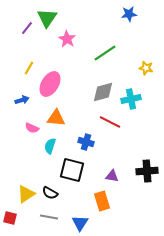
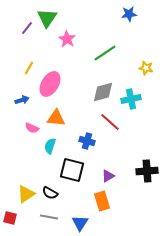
red line: rotated 15 degrees clockwise
blue cross: moved 1 px right, 1 px up
purple triangle: moved 4 px left; rotated 40 degrees counterclockwise
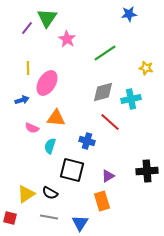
yellow line: moved 1 px left; rotated 32 degrees counterclockwise
pink ellipse: moved 3 px left, 1 px up
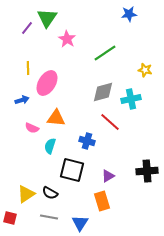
yellow star: moved 1 px left, 2 px down
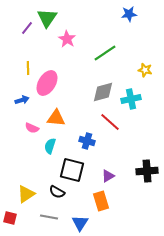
black semicircle: moved 7 px right, 1 px up
orange rectangle: moved 1 px left
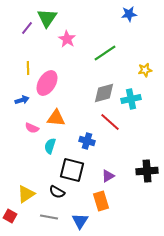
yellow star: rotated 24 degrees counterclockwise
gray diamond: moved 1 px right, 1 px down
red square: moved 2 px up; rotated 16 degrees clockwise
blue triangle: moved 2 px up
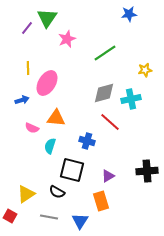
pink star: rotated 18 degrees clockwise
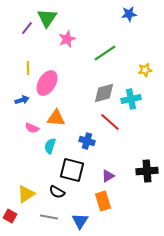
orange rectangle: moved 2 px right
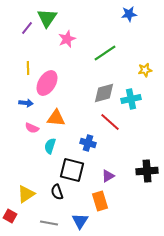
blue arrow: moved 4 px right, 3 px down; rotated 24 degrees clockwise
blue cross: moved 1 px right, 2 px down
black semicircle: rotated 42 degrees clockwise
orange rectangle: moved 3 px left
gray line: moved 6 px down
